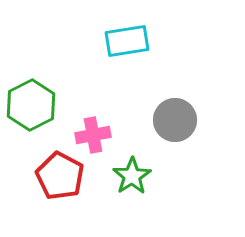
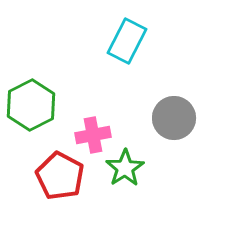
cyan rectangle: rotated 54 degrees counterclockwise
gray circle: moved 1 px left, 2 px up
green star: moved 7 px left, 8 px up
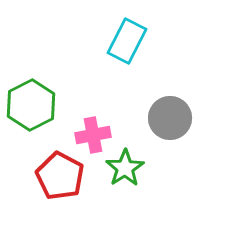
gray circle: moved 4 px left
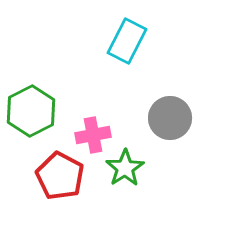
green hexagon: moved 6 px down
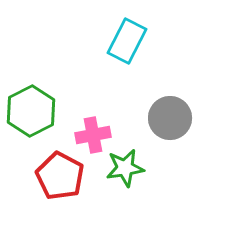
green star: rotated 24 degrees clockwise
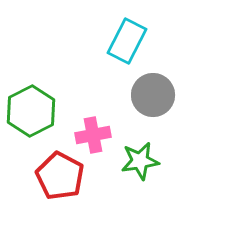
gray circle: moved 17 px left, 23 px up
green star: moved 15 px right, 7 px up
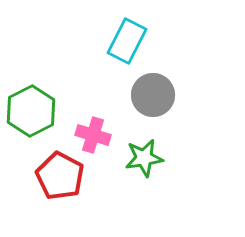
pink cross: rotated 28 degrees clockwise
green star: moved 4 px right, 3 px up
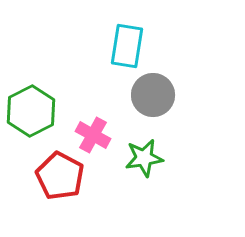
cyan rectangle: moved 5 px down; rotated 18 degrees counterclockwise
pink cross: rotated 12 degrees clockwise
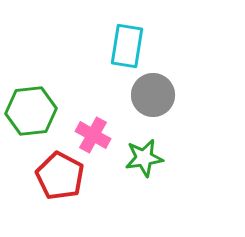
green hexagon: rotated 21 degrees clockwise
